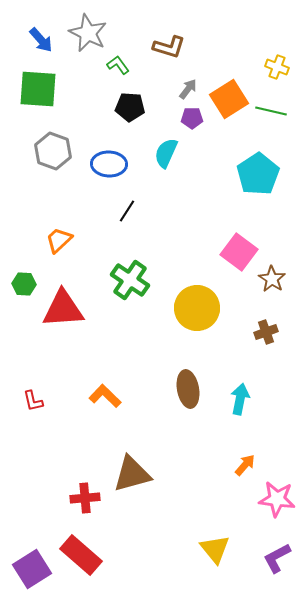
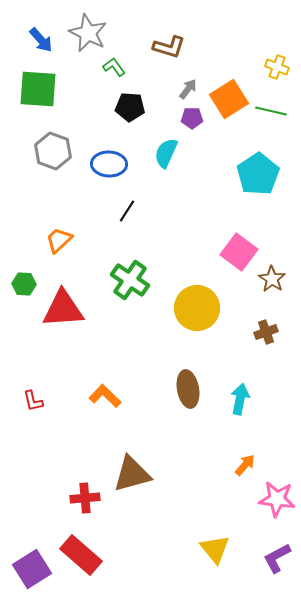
green L-shape: moved 4 px left, 2 px down
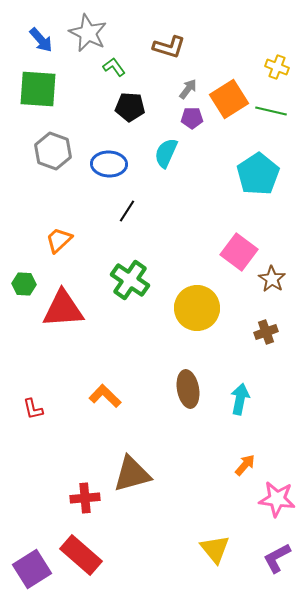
red L-shape: moved 8 px down
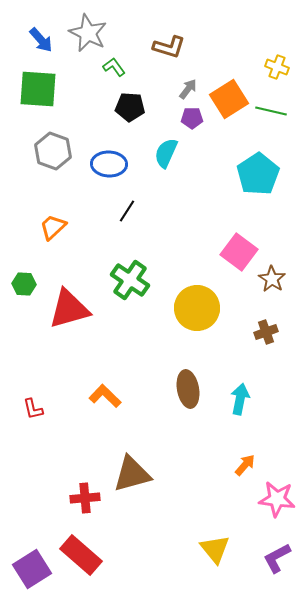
orange trapezoid: moved 6 px left, 13 px up
red triangle: moved 6 px right; rotated 12 degrees counterclockwise
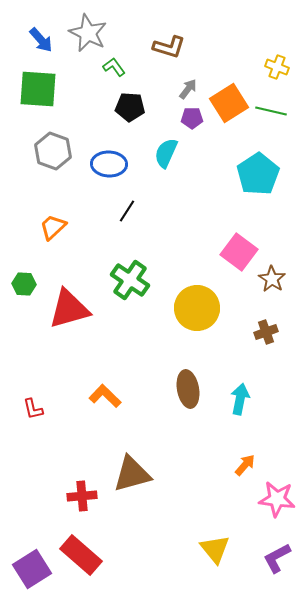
orange square: moved 4 px down
red cross: moved 3 px left, 2 px up
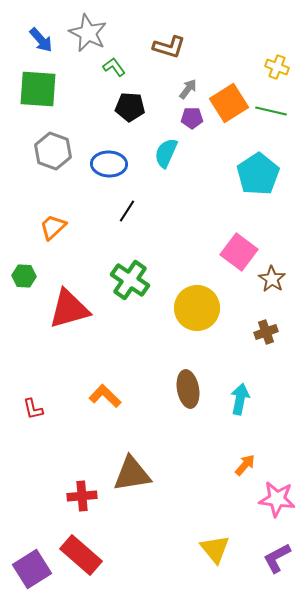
green hexagon: moved 8 px up
brown triangle: rotated 6 degrees clockwise
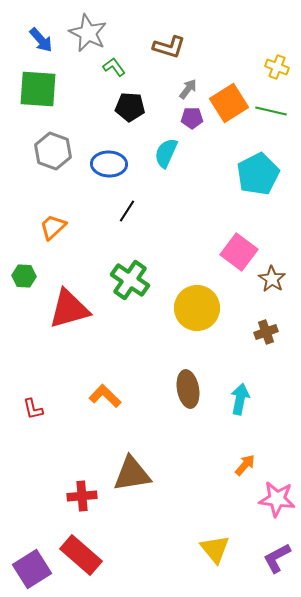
cyan pentagon: rotated 6 degrees clockwise
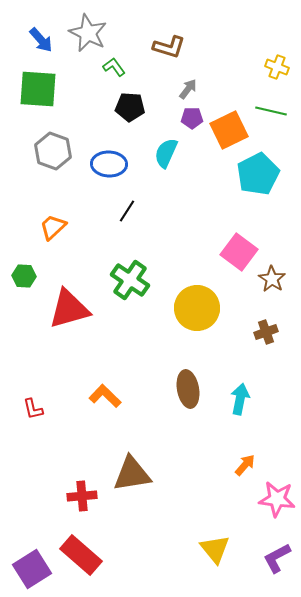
orange square: moved 27 px down; rotated 6 degrees clockwise
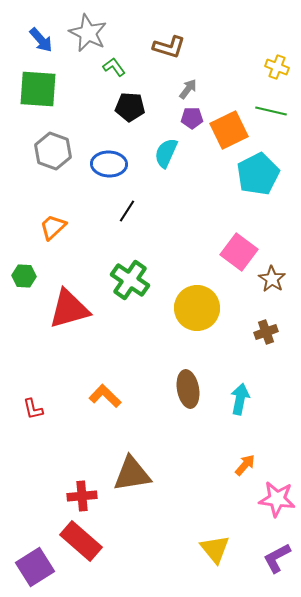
red rectangle: moved 14 px up
purple square: moved 3 px right, 2 px up
